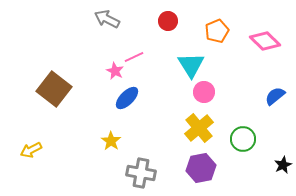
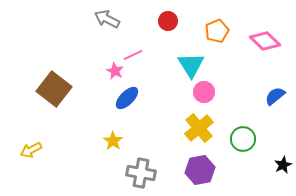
pink line: moved 1 px left, 2 px up
yellow star: moved 2 px right
purple hexagon: moved 1 px left, 2 px down
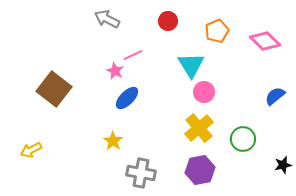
black star: rotated 12 degrees clockwise
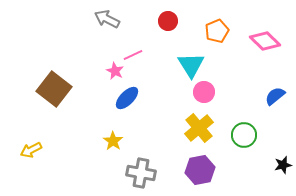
green circle: moved 1 px right, 4 px up
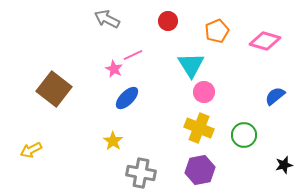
pink diamond: rotated 28 degrees counterclockwise
pink star: moved 1 px left, 2 px up
yellow cross: rotated 28 degrees counterclockwise
black star: moved 1 px right
